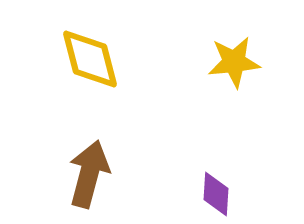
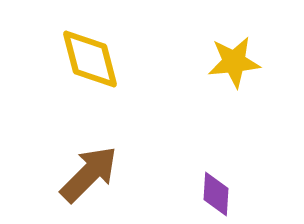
brown arrow: rotated 30 degrees clockwise
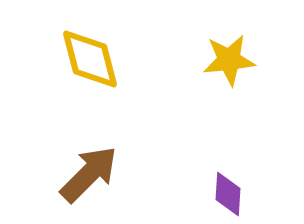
yellow star: moved 5 px left, 2 px up
purple diamond: moved 12 px right
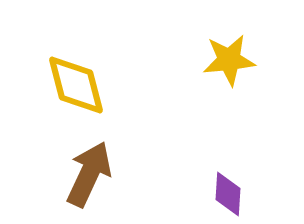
yellow diamond: moved 14 px left, 26 px down
brown arrow: rotated 20 degrees counterclockwise
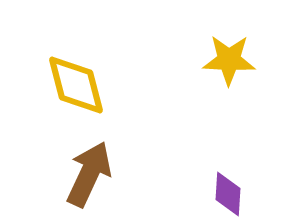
yellow star: rotated 8 degrees clockwise
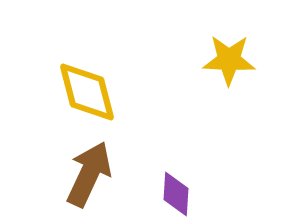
yellow diamond: moved 11 px right, 7 px down
purple diamond: moved 52 px left
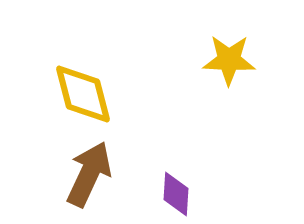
yellow diamond: moved 4 px left, 2 px down
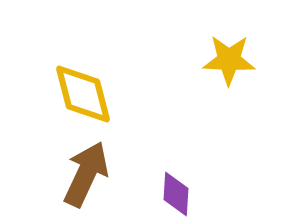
brown arrow: moved 3 px left
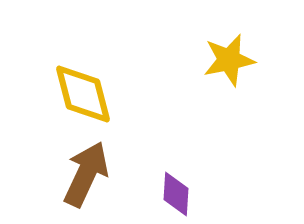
yellow star: rotated 14 degrees counterclockwise
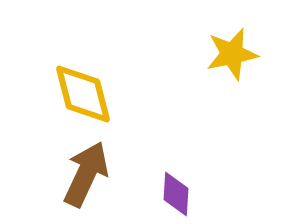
yellow star: moved 3 px right, 6 px up
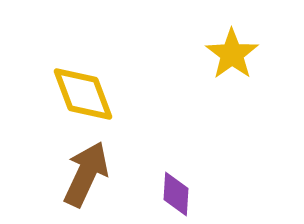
yellow star: rotated 24 degrees counterclockwise
yellow diamond: rotated 6 degrees counterclockwise
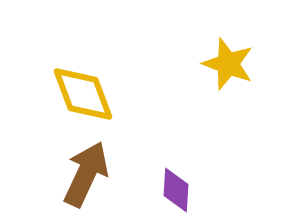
yellow star: moved 4 px left, 10 px down; rotated 16 degrees counterclockwise
purple diamond: moved 4 px up
